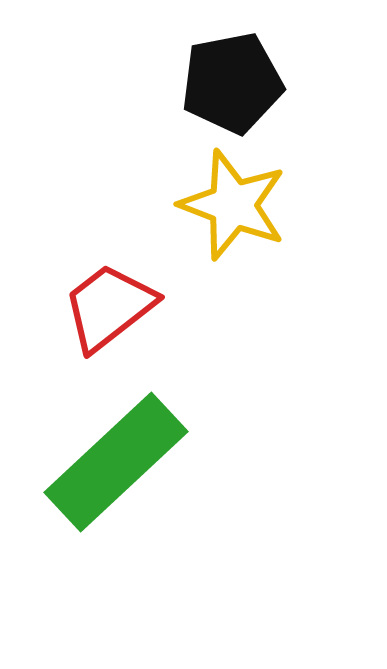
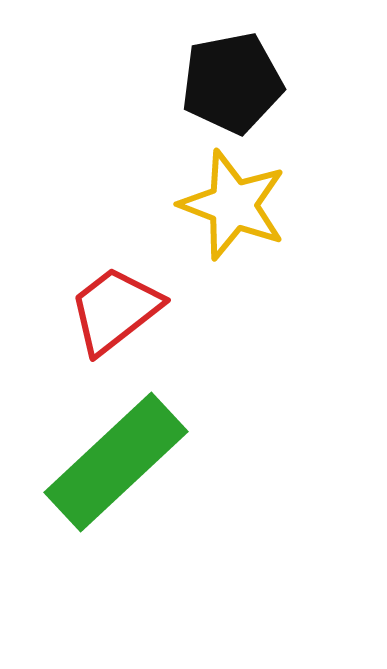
red trapezoid: moved 6 px right, 3 px down
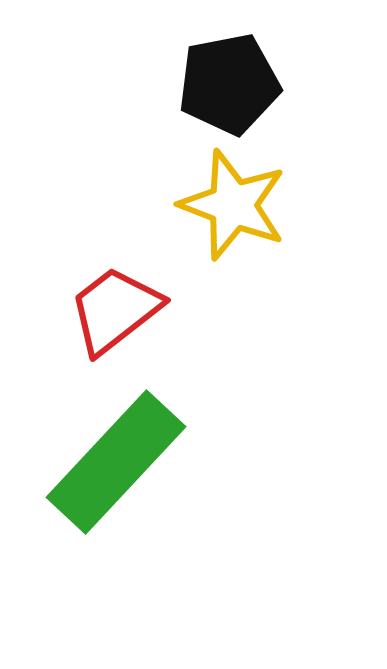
black pentagon: moved 3 px left, 1 px down
green rectangle: rotated 4 degrees counterclockwise
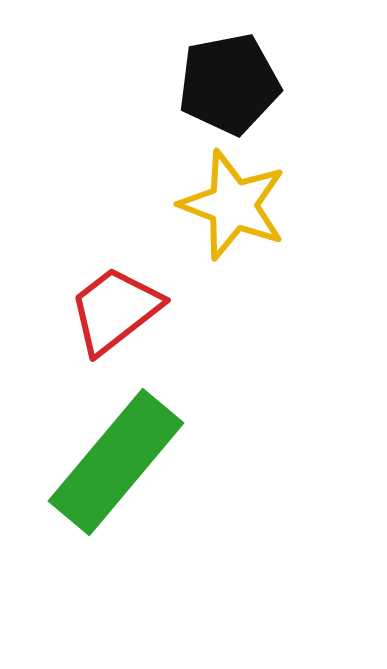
green rectangle: rotated 3 degrees counterclockwise
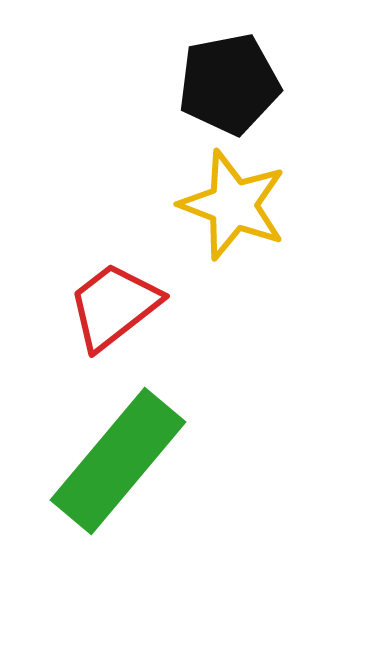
red trapezoid: moved 1 px left, 4 px up
green rectangle: moved 2 px right, 1 px up
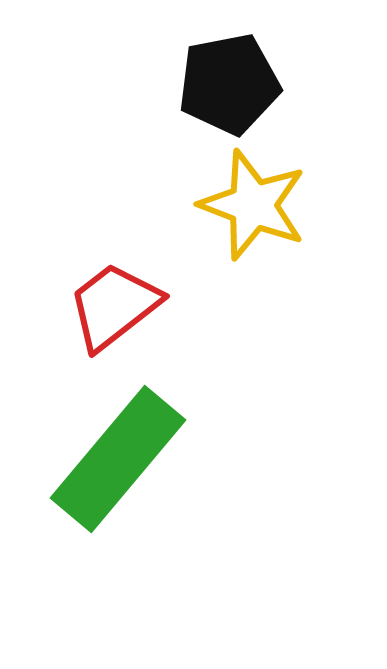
yellow star: moved 20 px right
green rectangle: moved 2 px up
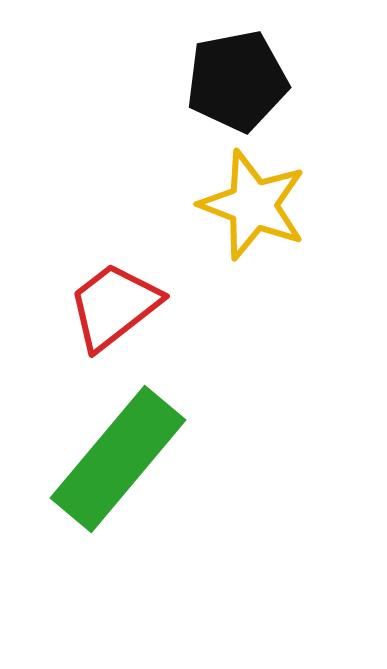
black pentagon: moved 8 px right, 3 px up
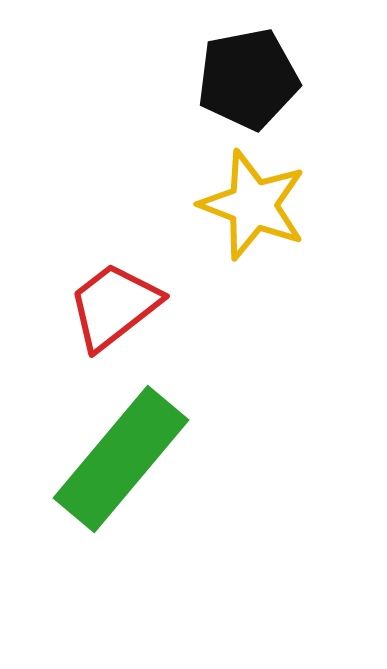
black pentagon: moved 11 px right, 2 px up
green rectangle: moved 3 px right
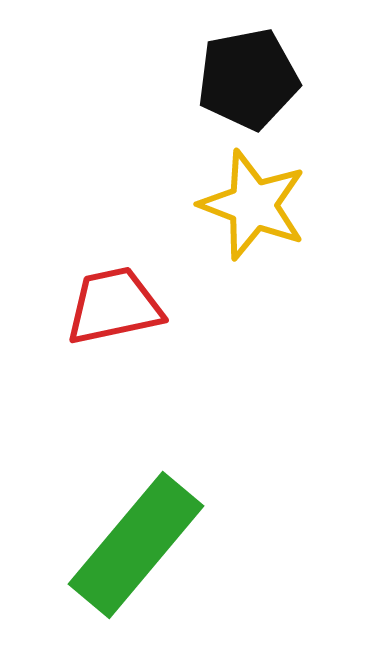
red trapezoid: rotated 26 degrees clockwise
green rectangle: moved 15 px right, 86 px down
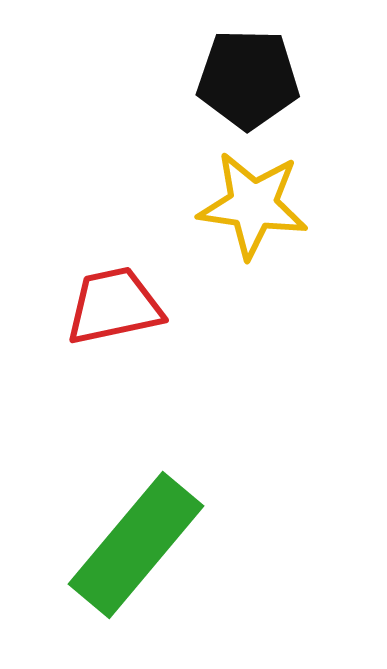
black pentagon: rotated 12 degrees clockwise
yellow star: rotated 13 degrees counterclockwise
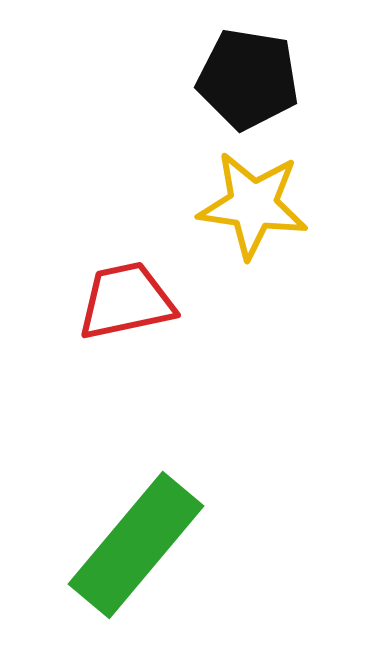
black pentagon: rotated 8 degrees clockwise
red trapezoid: moved 12 px right, 5 px up
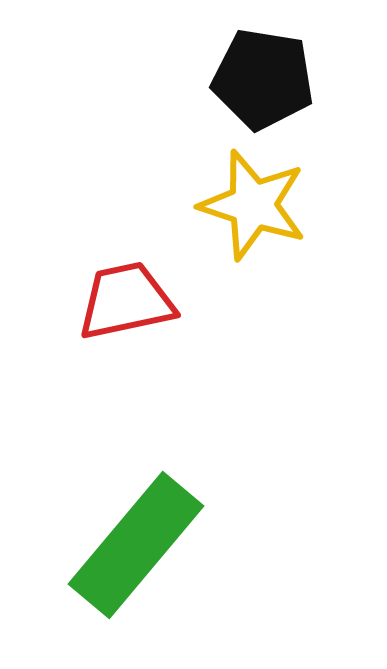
black pentagon: moved 15 px right
yellow star: rotated 10 degrees clockwise
